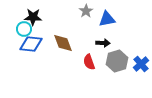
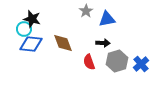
black star: moved 1 px left, 2 px down; rotated 12 degrees clockwise
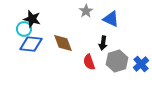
blue triangle: moved 4 px right; rotated 36 degrees clockwise
black arrow: rotated 96 degrees clockwise
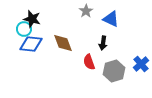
gray hexagon: moved 3 px left, 10 px down
